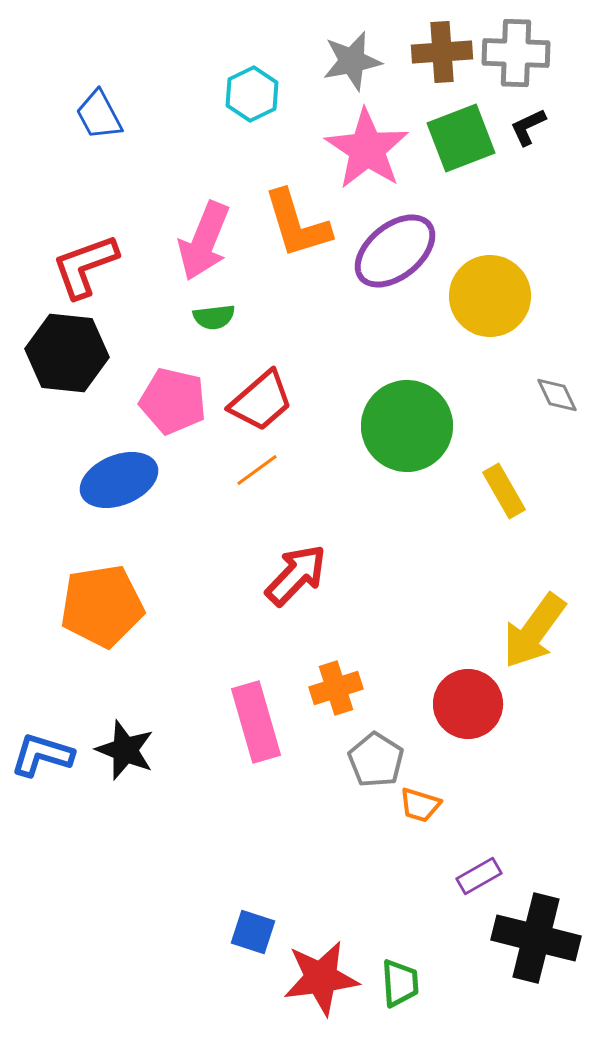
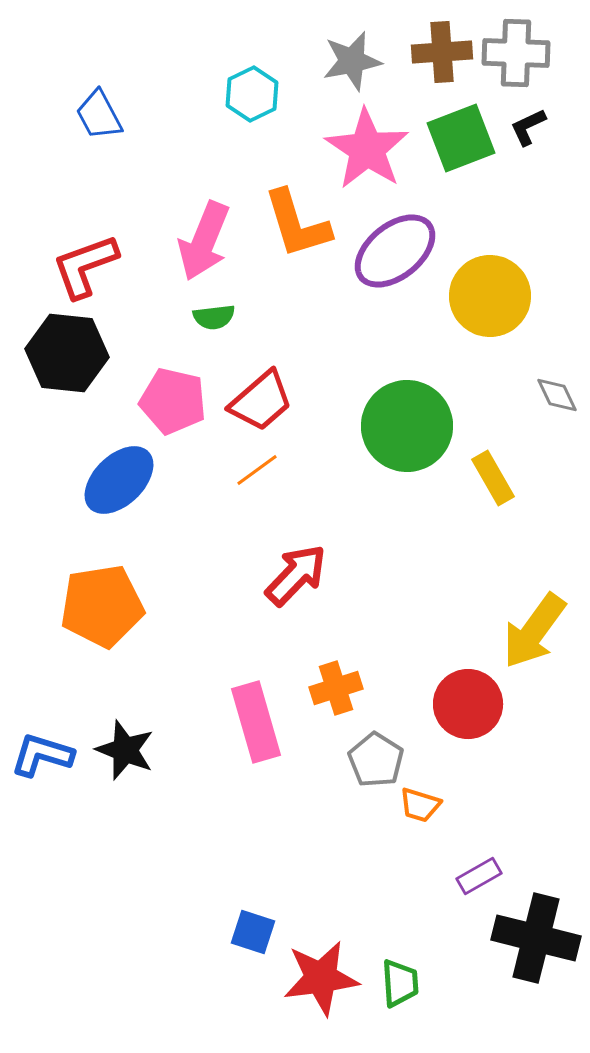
blue ellipse: rotated 22 degrees counterclockwise
yellow rectangle: moved 11 px left, 13 px up
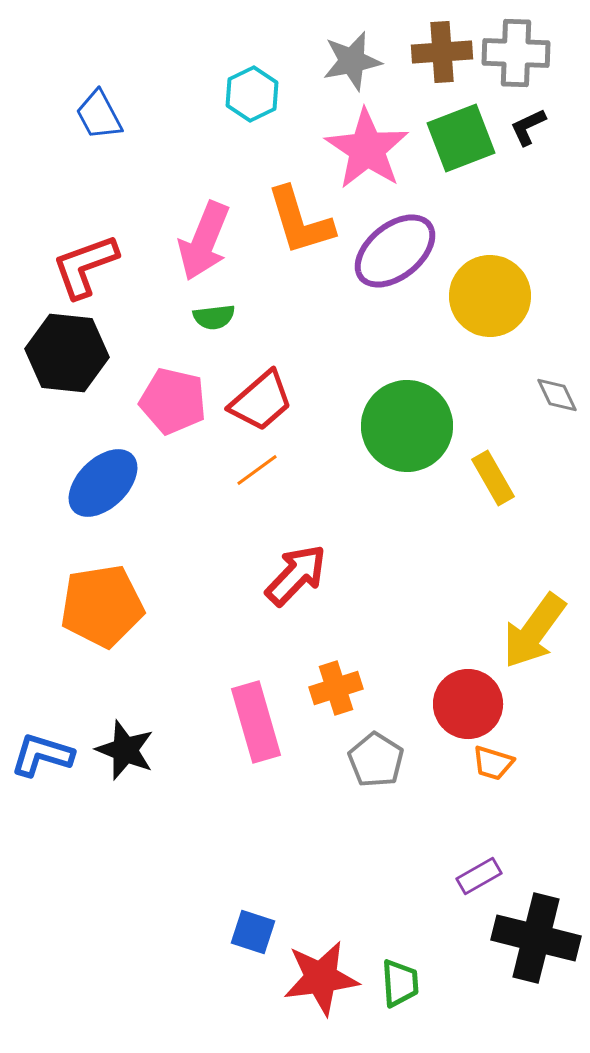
orange L-shape: moved 3 px right, 3 px up
blue ellipse: moved 16 px left, 3 px down
orange trapezoid: moved 73 px right, 42 px up
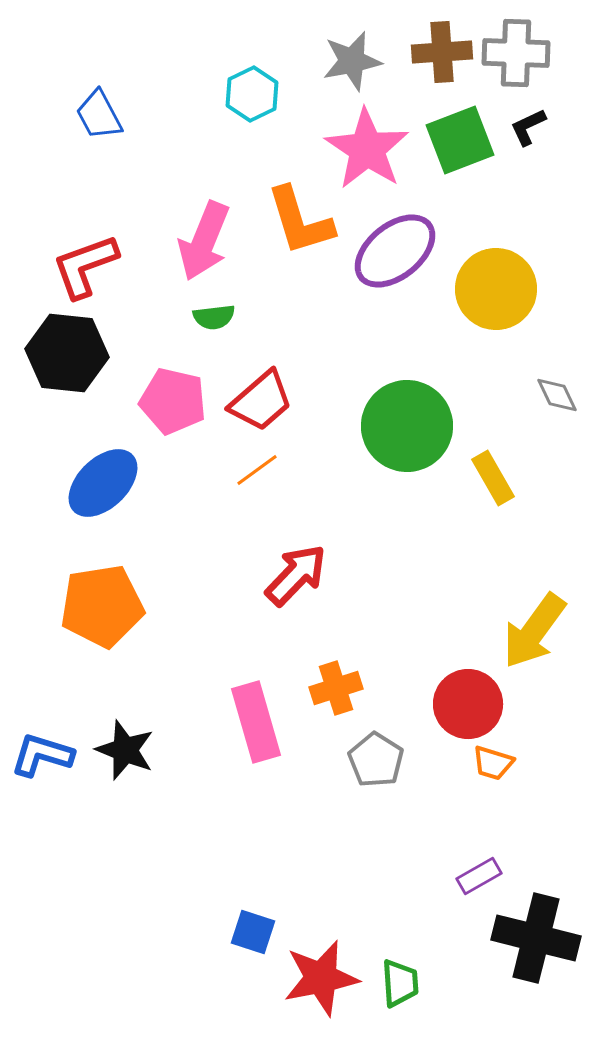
green square: moved 1 px left, 2 px down
yellow circle: moved 6 px right, 7 px up
red star: rotated 4 degrees counterclockwise
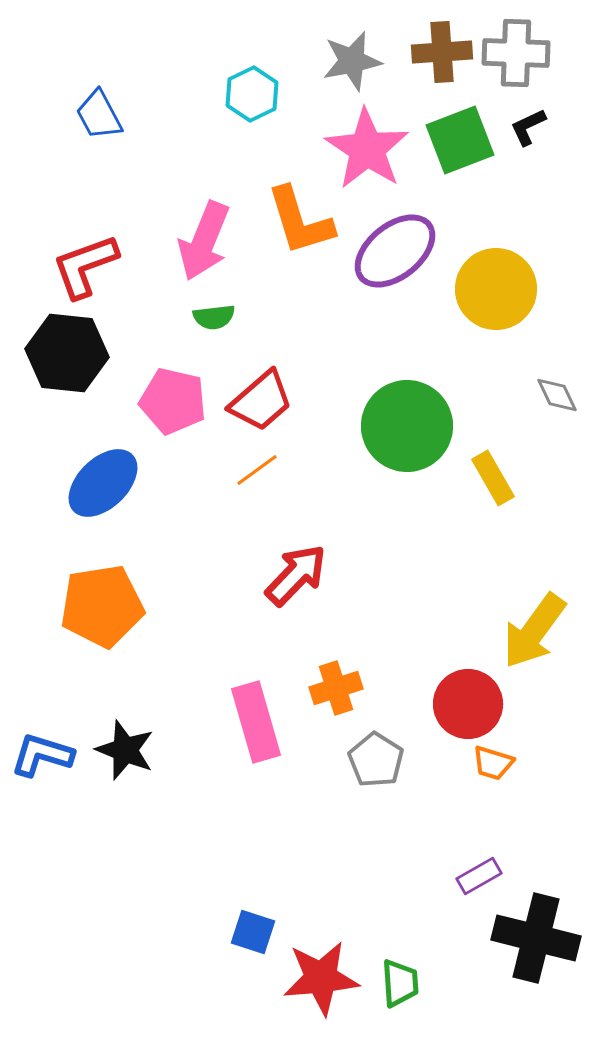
red star: rotated 6 degrees clockwise
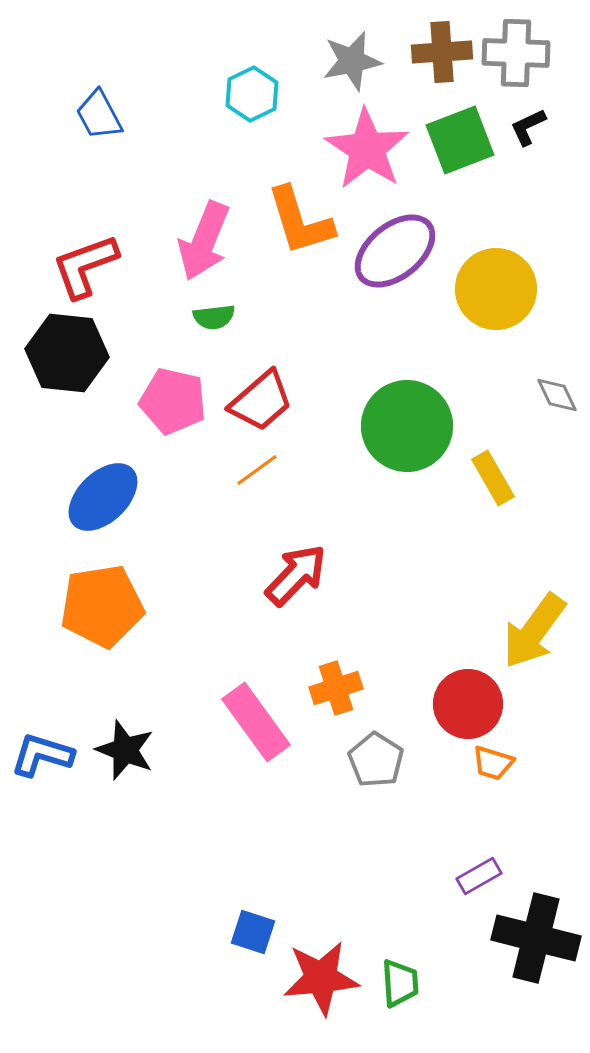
blue ellipse: moved 14 px down
pink rectangle: rotated 20 degrees counterclockwise
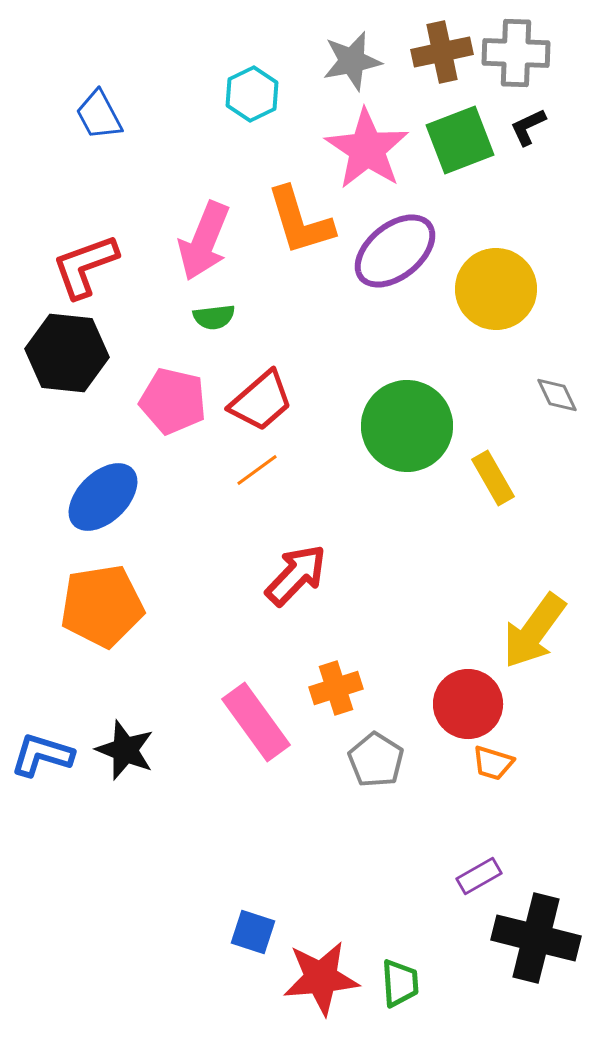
brown cross: rotated 8 degrees counterclockwise
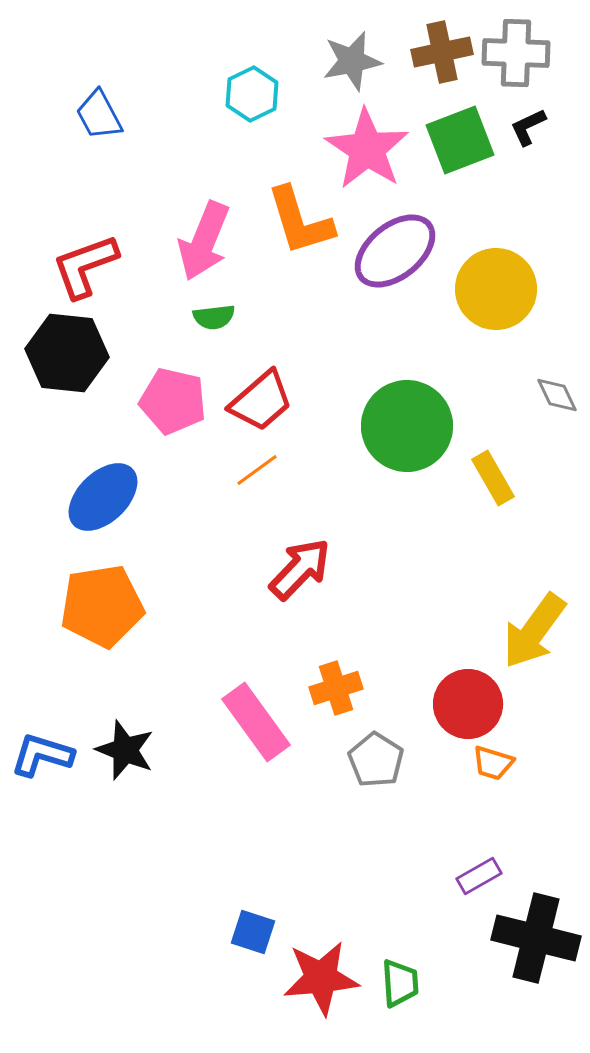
red arrow: moved 4 px right, 6 px up
